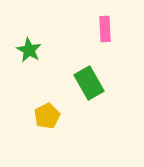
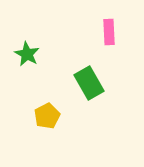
pink rectangle: moved 4 px right, 3 px down
green star: moved 2 px left, 4 px down
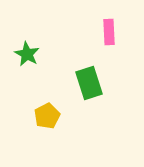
green rectangle: rotated 12 degrees clockwise
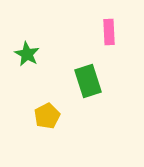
green rectangle: moved 1 px left, 2 px up
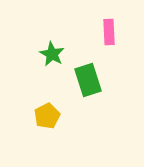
green star: moved 25 px right
green rectangle: moved 1 px up
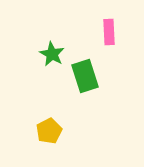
green rectangle: moved 3 px left, 4 px up
yellow pentagon: moved 2 px right, 15 px down
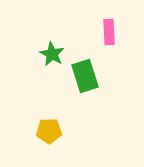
yellow pentagon: rotated 25 degrees clockwise
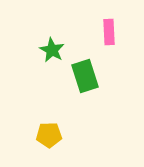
green star: moved 4 px up
yellow pentagon: moved 4 px down
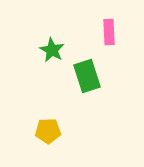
green rectangle: moved 2 px right
yellow pentagon: moved 1 px left, 4 px up
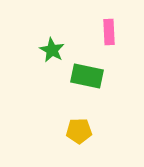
green rectangle: rotated 60 degrees counterclockwise
yellow pentagon: moved 31 px right
